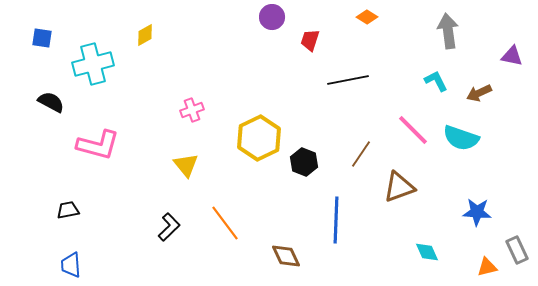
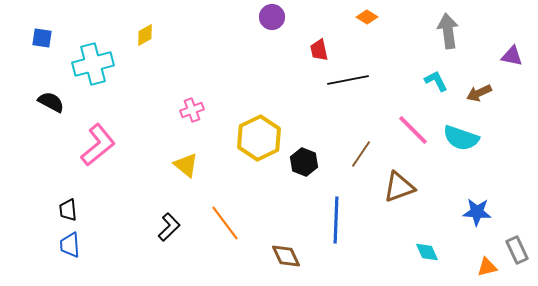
red trapezoid: moved 9 px right, 10 px down; rotated 30 degrees counterclockwise
pink L-shape: rotated 54 degrees counterclockwise
yellow triangle: rotated 12 degrees counterclockwise
black trapezoid: rotated 85 degrees counterclockwise
blue trapezoid: moved 1 px left, 20 px up
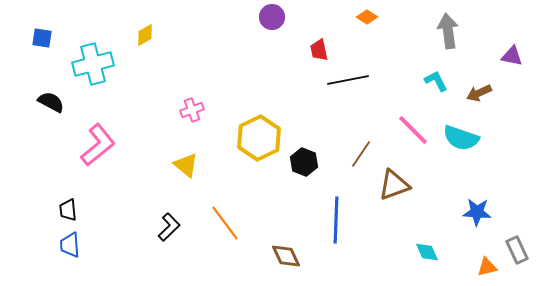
brown triangle: moved 5 px left, 2 px up
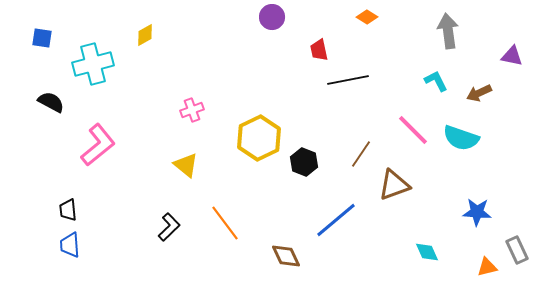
blue line: rotated 48 degrees clockwise
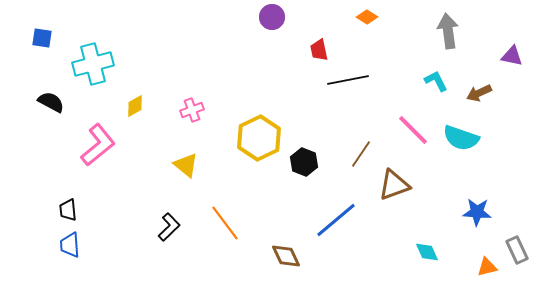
yellow diamond: moved 10 px left, 71 px down
